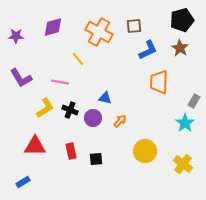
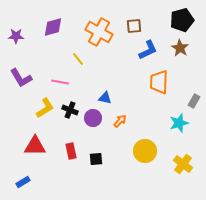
cyan star: moved 6 px left; rotated 18 degrees clockwise
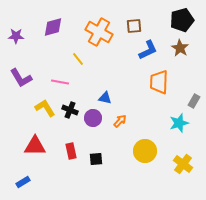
yellow L-shape: rotated 90 degrees counterclockwise
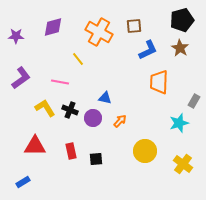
purple L-shape: rotated 95 degrees counterclockwise
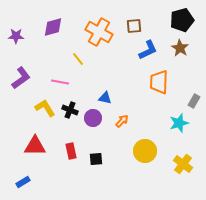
orange arrow: moved 2 px right
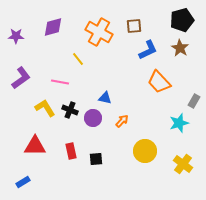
orange trapezoid: rotated 45 degrees counterclockwise
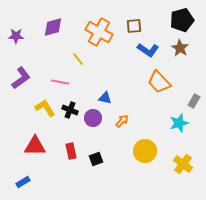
blue L-shape: rotated 60 degrees clockwise
black square: rotated 16 degrees counterclockwise
